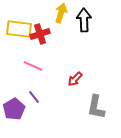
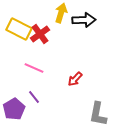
black arrow: rotated 90 degrees clockwise
yellow rectangle: rotated 20 degrees clockwise
red cross: rotated 18 degrees counterclockwise
pink line: moved 1 px right, 2 px down
gray L-shape: moved 2 px right, 7 px down
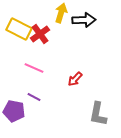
purple line: rotated 24 degrees counterclockwise
purple pentagon: moved 2 px down; rotated 30 degrees counterclockwise
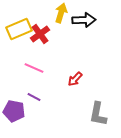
yellow rectangle: rotated 50 degrees counterclockwise
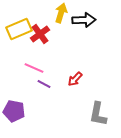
purple line: moved 10 px right, 13 px up
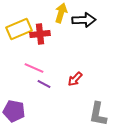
red cross: rotated 30 degrees clockwise
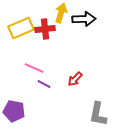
black arrow: moved 1 px up
yellow rectangle: moved 2 px right, 1 px up
red cross: moved 5 px right, 5 px up
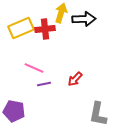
purple line: rotated 40 degrees counterclockwise
